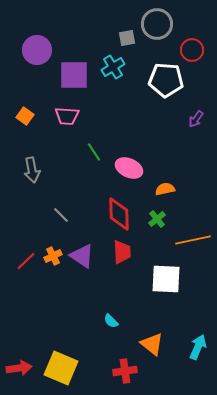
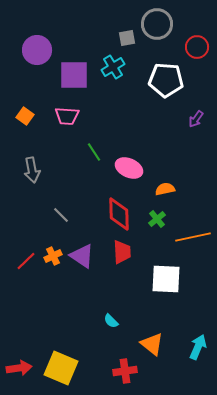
red circle: moved 5 px right, 3 px up
orange line: moved 3 px up
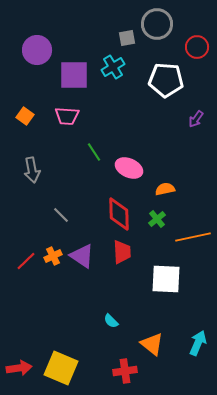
cyan arrow: moved 4 px up
